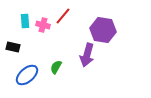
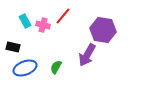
cyan rectangle: rotated 24 degrees counterclockwise
purple arrow: rotated 15 degrees clockwise
blue ellipse: moved 2 px left, 7 px up; rotated 20 degrees clockwise
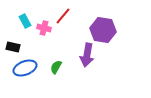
pink cross: moved 1 px right, 3 px down
purple arrow: rotated 20 degrees counterclockwise
